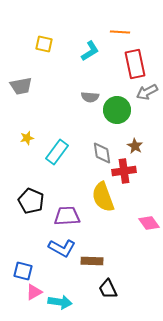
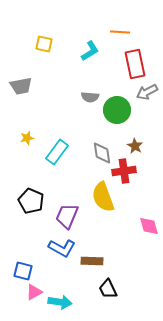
purple trapezoid: rotated 64 degrees counterclockwise
pink diamond: moved 3 px down; rotated 20 degrees clockwise
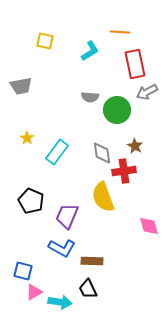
yellow square: moved 1 px right, 3 px up
yellow star: rotated 24 degrees counterclockwise
black trapezoid: moved 20 px left
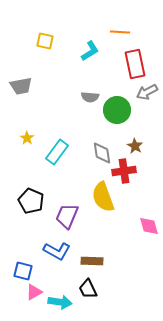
blue L-shape: moved 5 px left, 3 px down
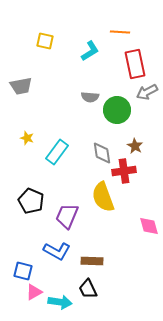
yellow star: rotated 16 degrees counterclockwise
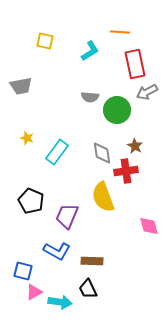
red cross: moved 2 px right
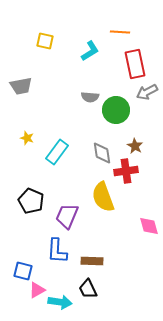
green circle: moved 1 px left
blue L-shape: rotated 64 degrees clockwise
pink triangle: moved 3 px right, 2 px up
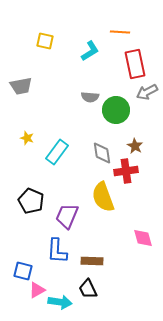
pink diamond: moved 6 px left, 12 px down
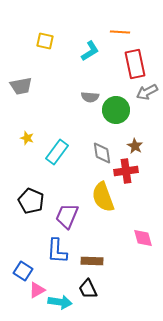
blue square: rotated 18 degrees clockwise
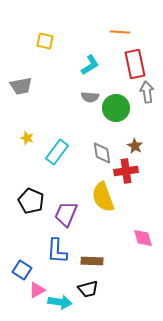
cyan L-shape: moved 14 px down
gray arrow: rotated 110 degrees clockwise
green circle: moved 2 px up
purple trapezoid: moved 1 px left, 2 px up
blue square: moved 1 px left, 1 px up
black trapezoid: rotated 80 degrees counterclockwise
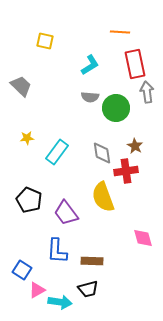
gray trapezoid: rotated 125 degrees counterclockwise
yellow star: rotated 24 degrees counterclockwise
black pentagon: moved 2 px left, 1 px up
purple trapezoid: moved 1 px up; rotated 60 degrees counterclockwise
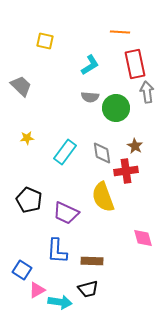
cyan rectangle: moved 8 px right
purple trapezoid: rotated 28 degrees counterclockwise
